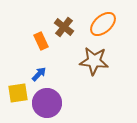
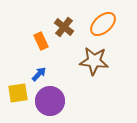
purple circle: moved 3 px right, 2 px up
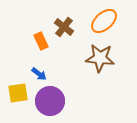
orange ellipse: moved 1 px right, 3 px up
brown star: moved 6 px right, 3 px up
blue arrow: rotated 84 degrees clockwise
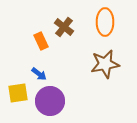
orange ellipse: moved 1 px right, 1 px down; rotated 48 degrees counterclockwise
brown star: moved 5 px right, 6 px down; rotated 16 degrees counterclockwise
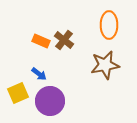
orange ellipse: moved 4 px right, 3 px down
brown cross: moved 13 px down
orange rectangle: rotated 42 degrees counterclockwise
brown star: moved 1 px down
yellow square: rotated 15 degrees counterclockwise
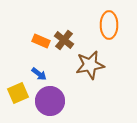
brown star: moved 15 px left
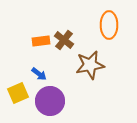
orange rectangle: rotated 30 degrees counterclockwise
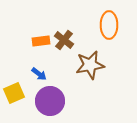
yellow square: moved 4 px left
